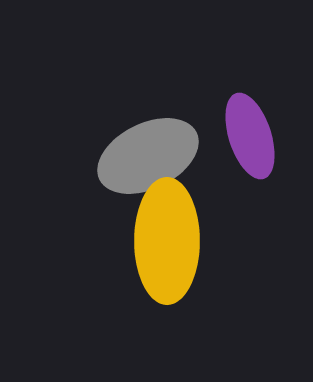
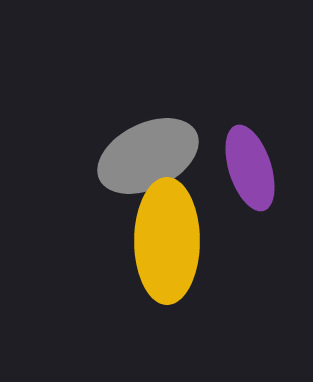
purple ellipse: moved 32 px down
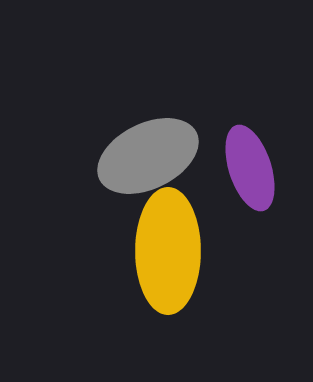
yellow ellipse: moved 1 px right, 10 px down
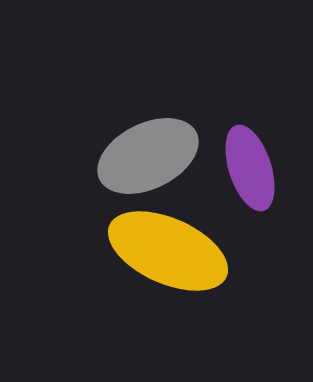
yellow ellipse: rotated 66 degrees counterclockwise
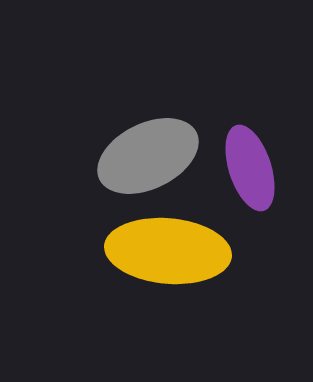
yellow ellipse: rotated 19 degrees counterclockwise
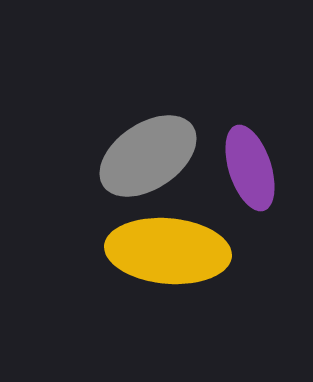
gray ellipse: rotated 8 degrees counterclockwise
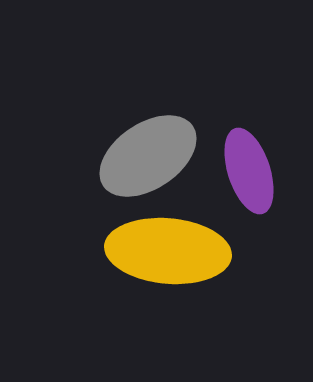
purple ellipse: moved 1 px left, 3 px down
